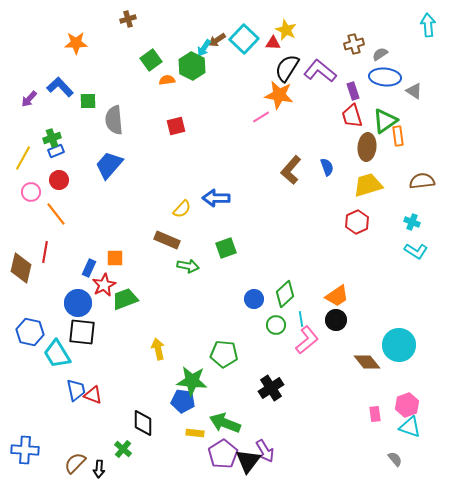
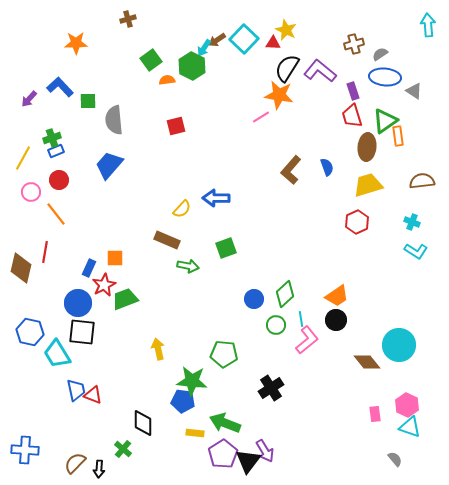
pink hexagon at (407, 405): rotated 15 degrees counterclockwise
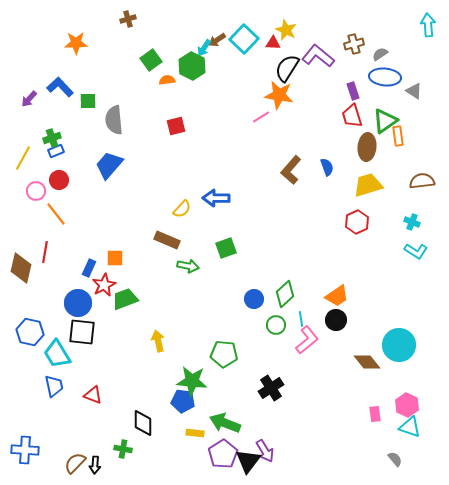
purple L-shape at (320, 71): moved 2 px left, 15 px up
pink circle at (31, 192): moved 5 px right, 1 px up
yellow arrow at (158, 349): moved 8 px up
blue trapezoid at (76, 390): moved 22 px left, 4 px up
green cross at (123, 449): rotated 30 degrees counterclockwise
black arrow at (99, 469): moved 4 px left, 4 px up
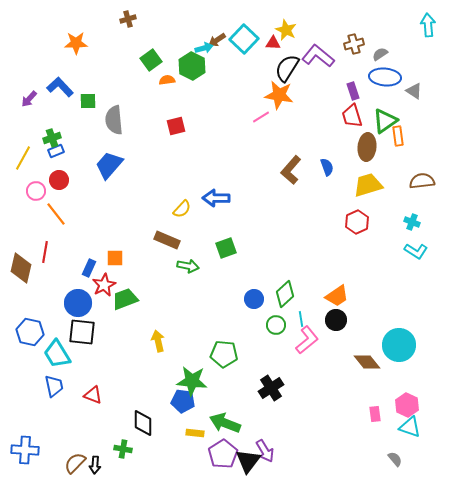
cyan arrow at (204, 48): rotated 138 degrees counterclockwise
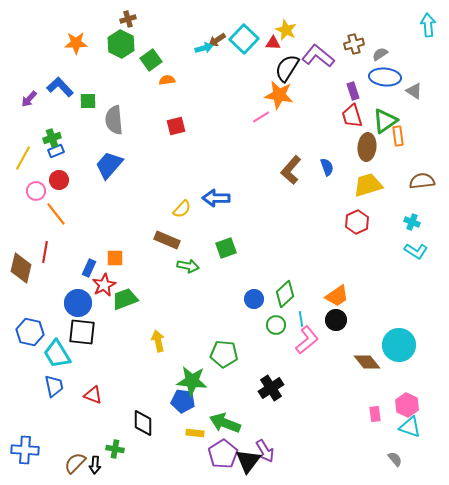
green hexagon at (192, 66): moved 71 px left, 22 px up
green cross at (123, 449): moved 8 px left
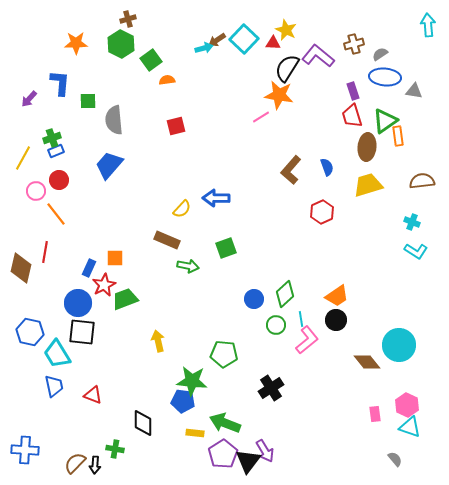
blue L-shape at (60, 87): moved 4 px up; rotated 48 degrees clockwise
gray triangle at (414, 91): rotated 24 degrees counterclockwise
red hexagon at (357, 222): moved 35 px left, 10 px up
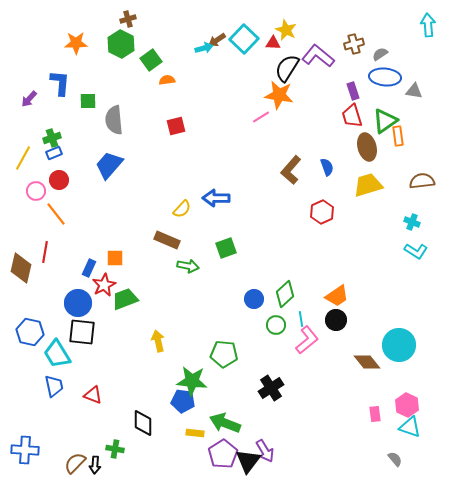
brown ellipse at (367, 147): rotated 20 degrees counterclockwise
blue rectangle at (56, 151): moved 2 px left, 2 px down
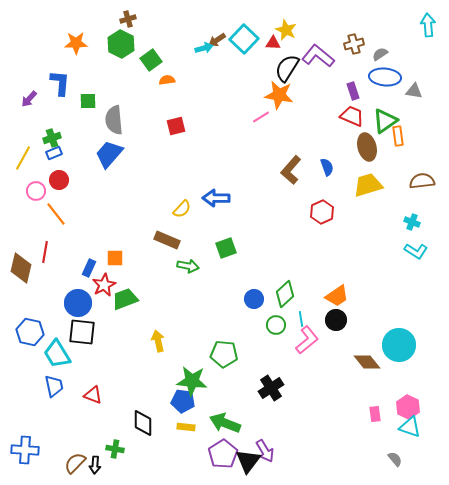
red trapezoid at (352, 116): rotated 130 degrees clockwise
blue trapezoid at (109, 165): moved 11 px up
pink hexagon at (407, 405): moved 1 px right, 2 px down
yellow rectangle at (195, 433): moved 9 px left, 6 px up
